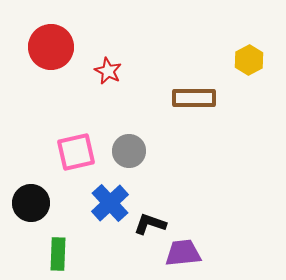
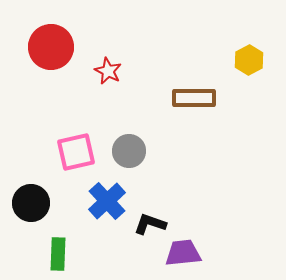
blue cross: moved 3 px left, 2 px up
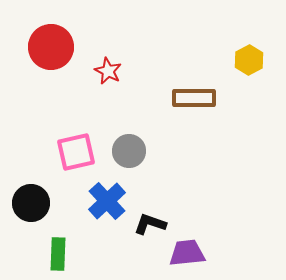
purple trapezoid: moved 4 px right
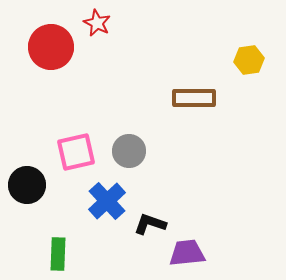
yellow hexagon: rotated 20 degrees clockwise
red star: moved 11 px left, 48 px up
black circle: moved 4 px left, 18 px up
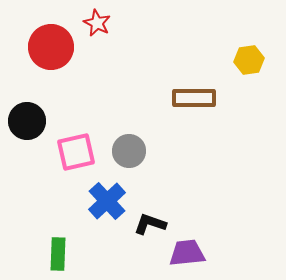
black circle: moved 64 px up
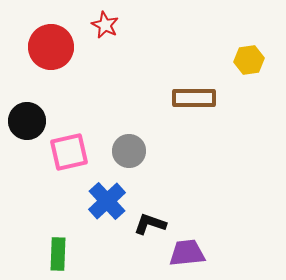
red star: moved 8 px right, 2 px down
pink square: moved 7 px left
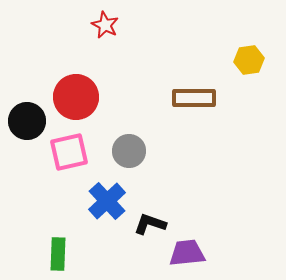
red circle: moved 25 px right, 50 px down
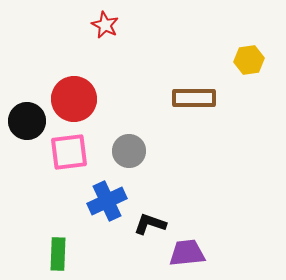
red circle: moved 2 px left, 2 px down
pink square: rotated 6 degrees clockwise
blue cross: rotated 18 degrees clockwise
